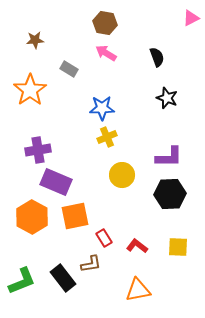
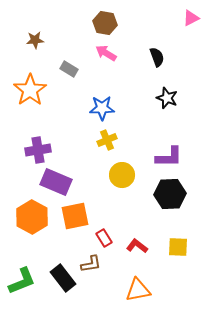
yellow cross: moved 3 px down
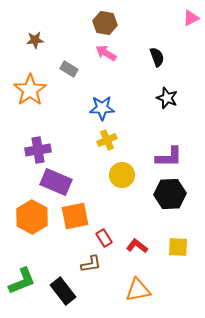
black rectangle: moved 13 px down
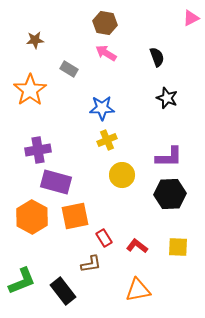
purple rectangle: rotated 8 degrees counterclockwise
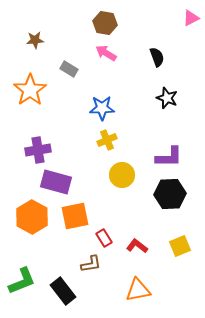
yellow square: moved 2 px right, 1 px up; rotated 25 degrees counterclockwise
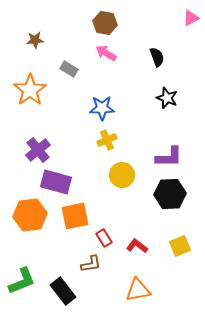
purple cross: rotated 30 degrees counterclockwise
orange hexagon: moved 2 px left, 2 px up; rotated 24 degrees clockwise
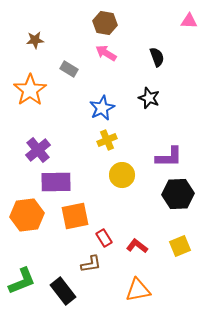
pink triangle: moved 2 px left, 3 px down; rotated 30 degrees clockwise
black star: moved 18 px left
blue star: rotated 25 degrees counterclockwise
purple rectangle: rotated 16 degrees counterclockwise
black hexagon: moved 8 px right
orange hexagon: moved 3 px left
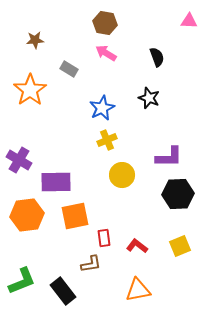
purple cross: moved 19 px left, 10 px down; rotated 20 degrees counterclockwise
red rectangle: rotated 24 degrees clockwise
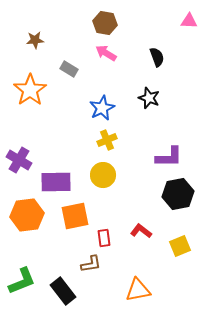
yellow circle: moved 19 px left
black hexagon: rotated 8 degrees counterclockwise
red L-shape: moved 4 px right, 15 px up
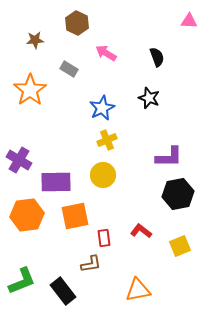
brown hexagon: moved 28 px left; rotated 15 degrees clockwise
